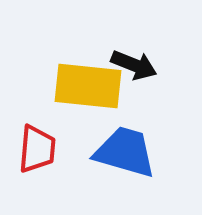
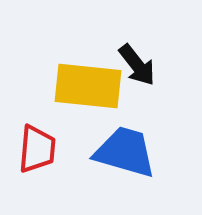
black arrow: moved 3 px right; rotated 30 degrees clockwise
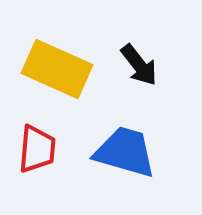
black arrow: moved 2 px right
yellow rectangle: moved 31 px left, 17 px up; rotated 18 degrees clockwise
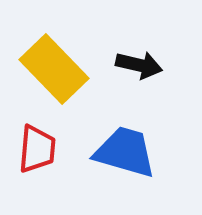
black arrow: rotated 39 degrees counterclockwise
yellow rectangle: moved 3 px left; rotated 22 degrees clockwise
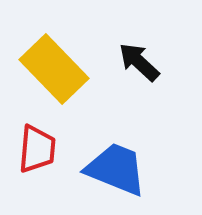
black arrow: moved 3 px up; rotated 150 degrees counterclockwise
blue trapezoid: moved 9 px left, 17 px down; rotated 6 degrees clockwise
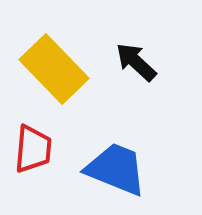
black arrow: moved 3 px left
red trapezoid: moved 4 px left
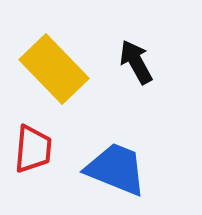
black arrow: rotated 18 degrees clockwise
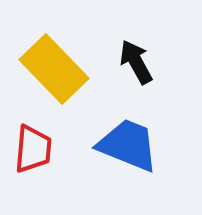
blue trapezoid: moved 12 px right, 24 px up
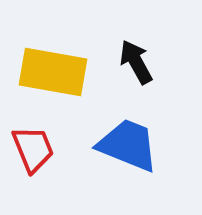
yellow rectangle: moved 1 px left, 3 px down; rotated 36 degrees counterclockwise
red trapezoid: rotated 27 degrees counterclockwise
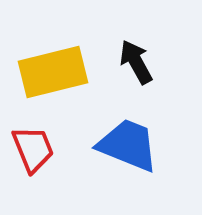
yellow rectangle: rotated 24 degrees counterclockwise
